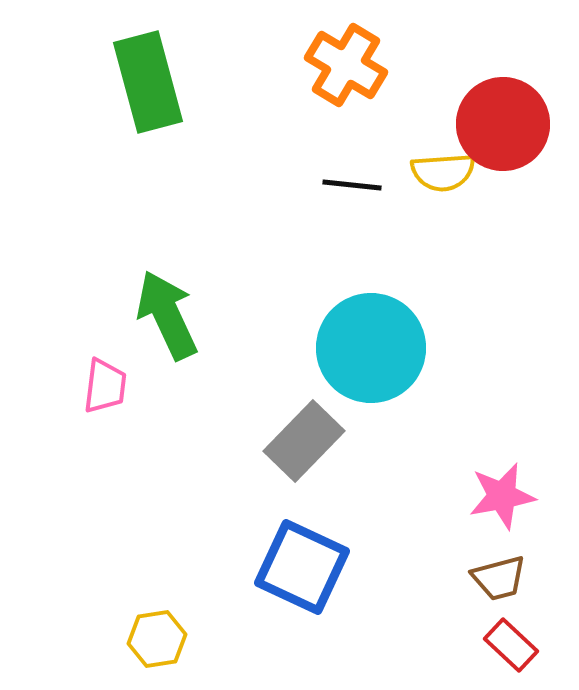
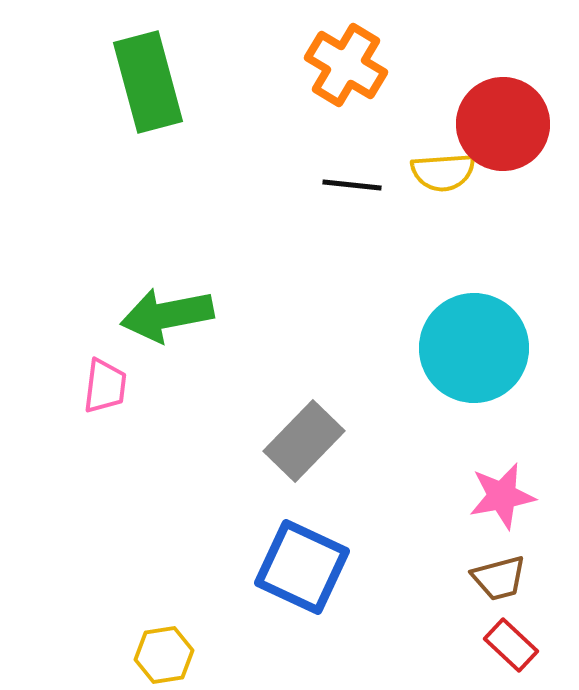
green arrow: rotated 76 degrees counterclockwise
cyan circle: moved 103 px right
yellow hexagon: moved 7 px right, 16 px down
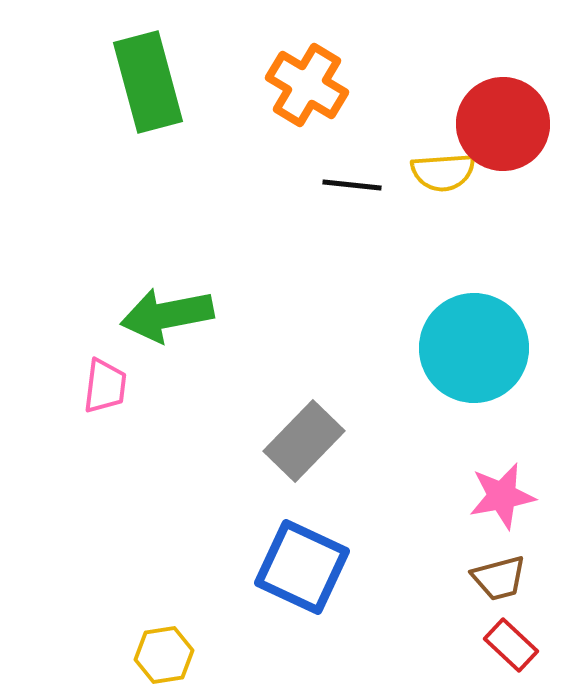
orange cross: moved 39 px left, 20 px down
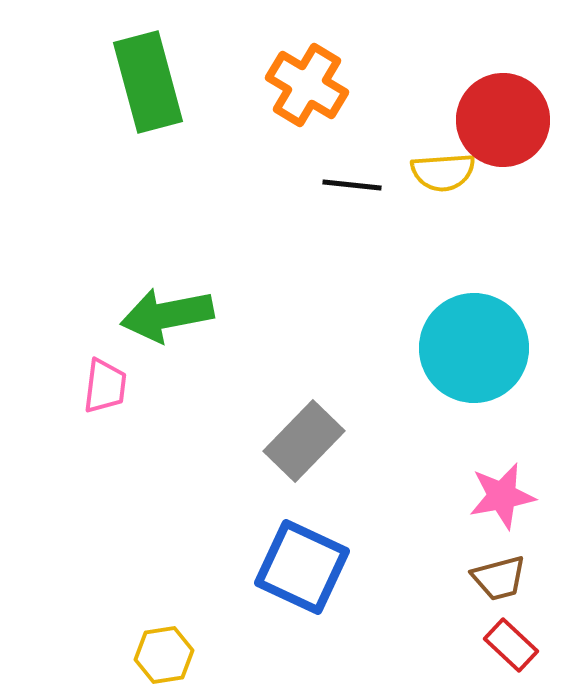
red circle: moved 4 px up
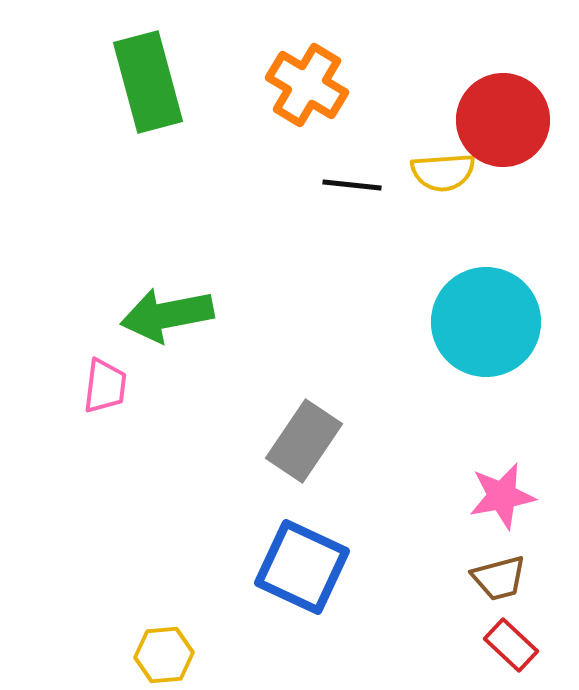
cyan circle: moved 12 px right, 26 px up
gray rectangle: rotated 10 degrees counterclockwise
yellow hexagon: rotated 4 degrees clockwise
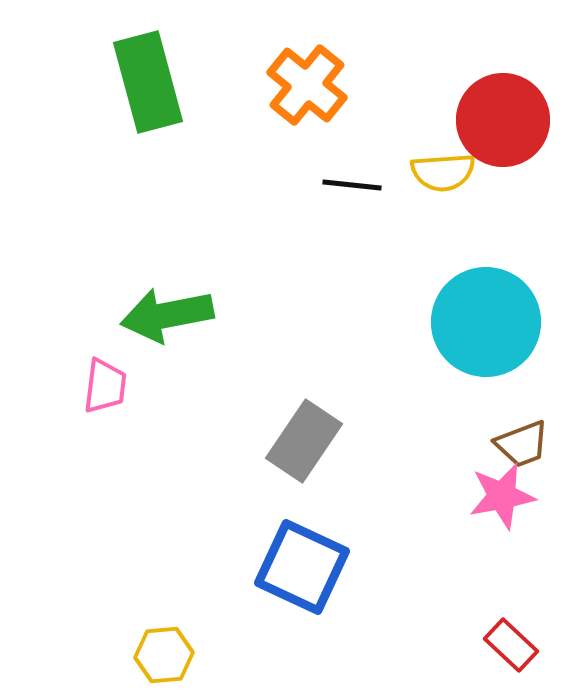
orange cross: rotated 8 degrees clockwise
brown trapezoid: moved 23 px right, 134 px up; rotated 6 degrees counterclockwise
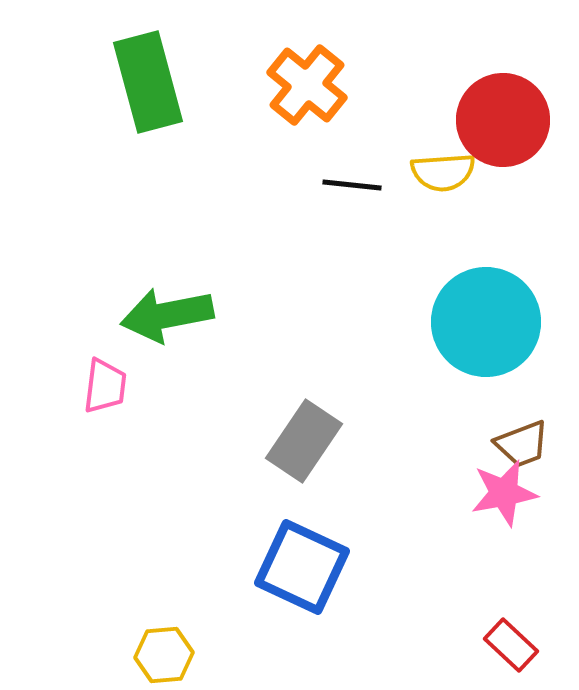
pink star: moved 2 px right, 3 px up
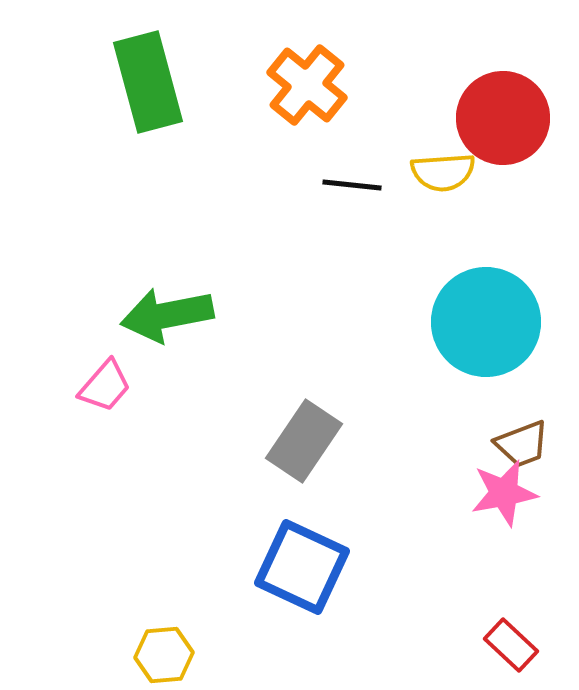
red circle: moved 2 px up
pink trapezoid: rotated 34 degrees clockwise
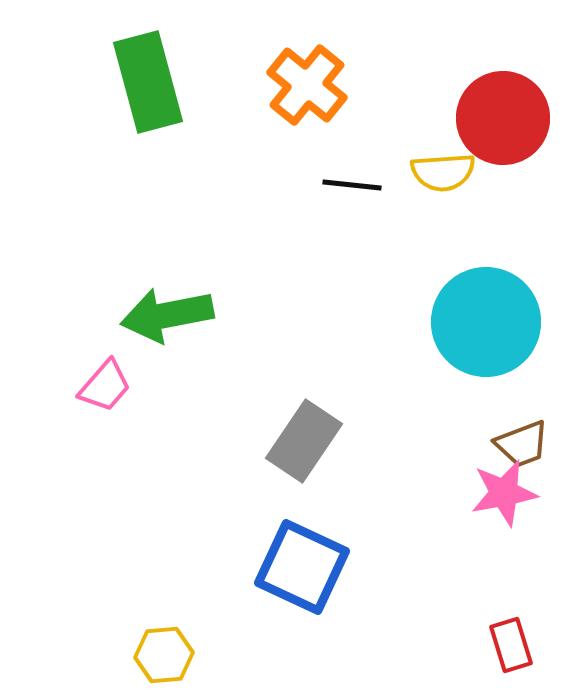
red rectangle: rotated 30 degrees clockwise
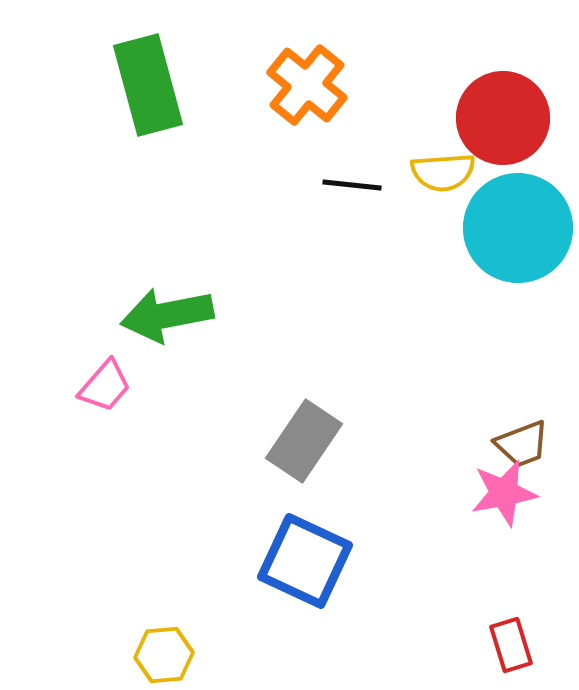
green rectangle: moved 3 px down
cyan circle: moved 32 px right, 94 px up
blue square: moved 3 px right, 6 px up
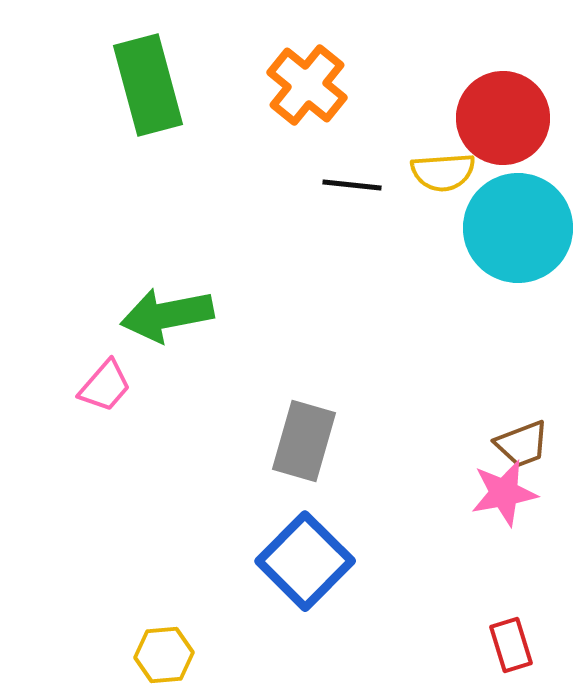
gray rectangle: rotated 18 degrees counterclockwise
blue square: rotated 20 degrees clockwise
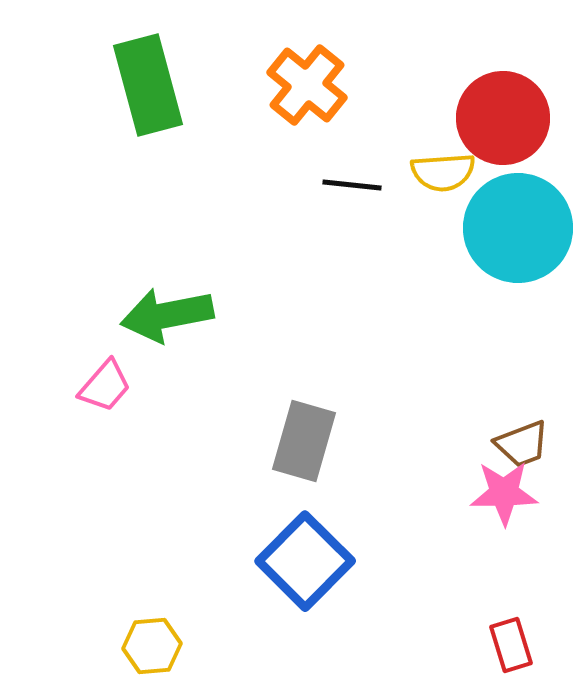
pink star: rotated 10 degrees clockwise
yellow hexagon: moved 12 px left, 9 px up
